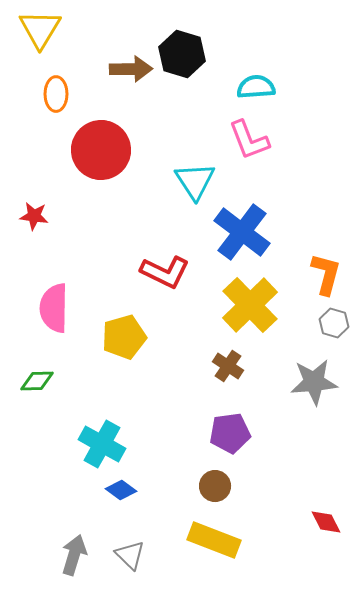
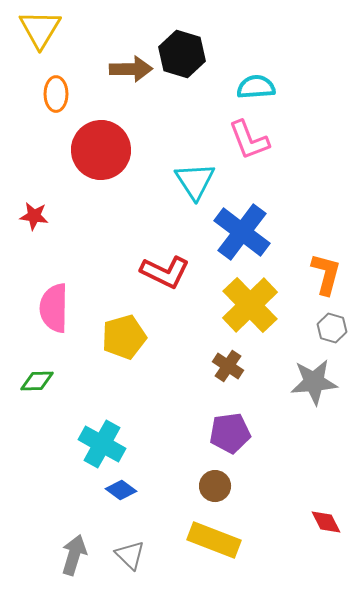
gray hexagon: moved 2 px left, 5 px down
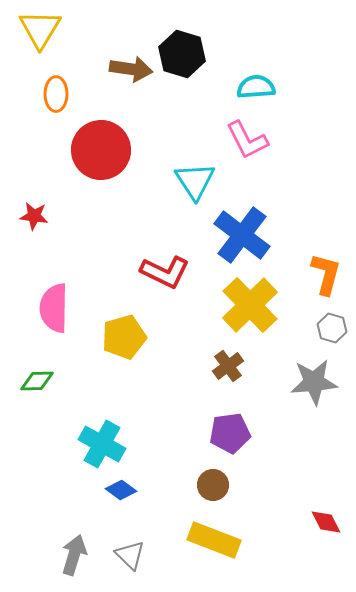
brown arrow: rotated 9 degrees clockwise
pink L-shape: moved 2 px left; rotated 6 degrees counterclockwise
blue cross: moved 3 px down
brown cross: rotated 20 degrees clockwise
brown circle: moved 2 px left, 1 px up
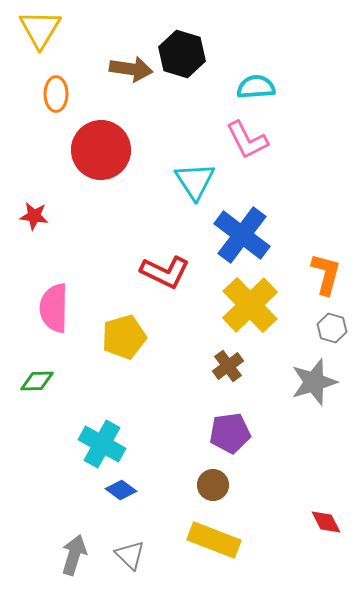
gray star: rotated 12 degrees counterclockwise
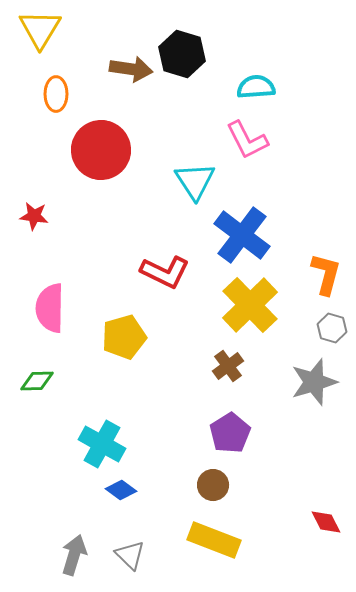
pink semicircle: moved 4 px left
purple pentagon: rotated 24 degrees counterclockwise
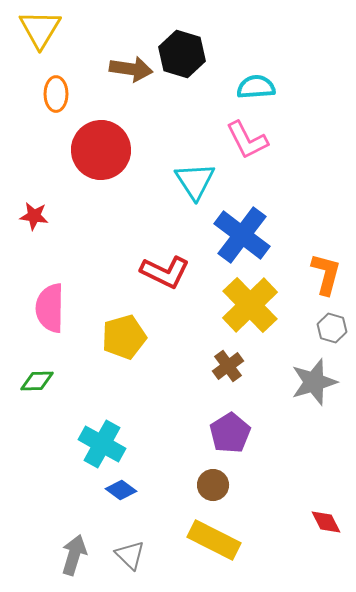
yellow rectangle: rotated 6 degrees clockwise
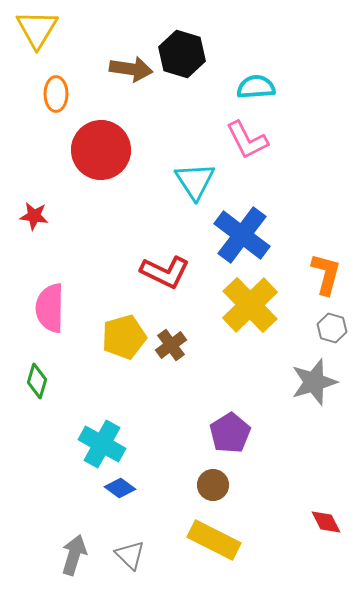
yellow triangle: moved 3 px left
brown cross: moved 57 px left, 21 px up
green diamond: rotated 72 degrees counterclockwise
blue diamond: moved 1 px left, 2 px up
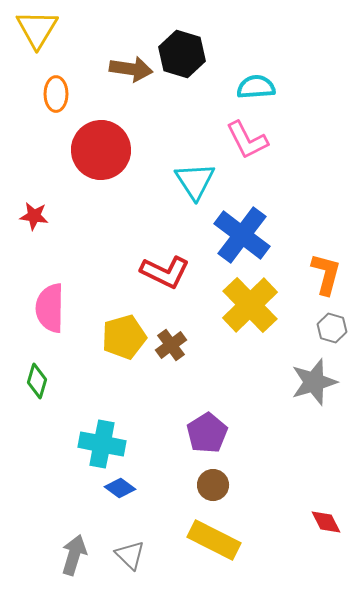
purple pentagon: moved 23 px left
cyan cross: rotated 18 degrees counterclockwise
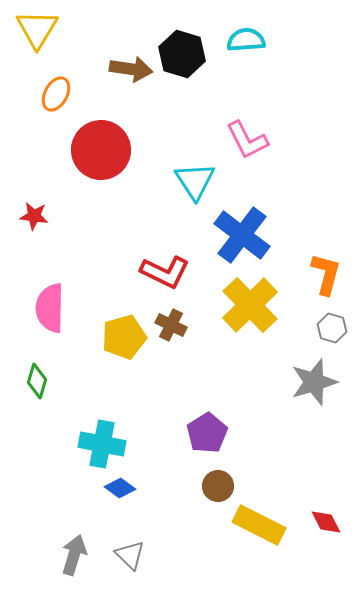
cyan semicircle: moved 10 px left, 47 px up
orange ellipse: rotated 28 degrees clockwise
brown cross: moved 20 px up; rotated 28 degrees counterclockwise
brown circle: moved 5 px right, 1 px down
yellow rectangle: moved 45 px right, 15 px up
